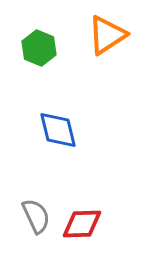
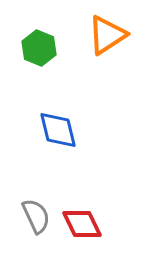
red diamond: rotated 66 degrees clockwise
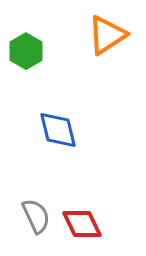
green hexagon: moved 13 px left, 3 px down; rotated 8 degrees clockwise
